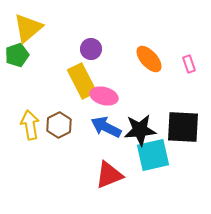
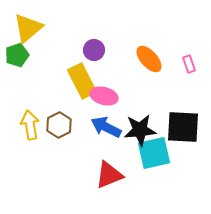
purple circle: moved 3 px right, 1 px down
cyan square: moved 1 px right, 2 px up
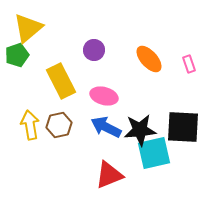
yellow rectangle: moved 21 px left
brown hexagon: rotated 15 degrees clockwise
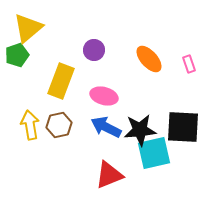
yellow rectangle: rotated 48 degrees clockwise
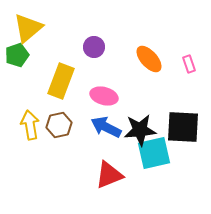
purple circle: moved 3 px up
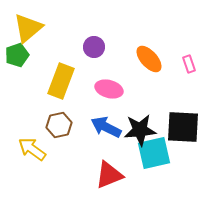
pink ellipse: moved 5 px right, 7 px up
yellow arrow: moved 2 px right, 24 px down; rotated 44 degrees counterclockwise
